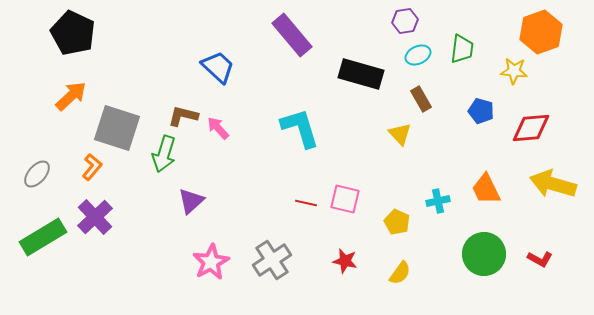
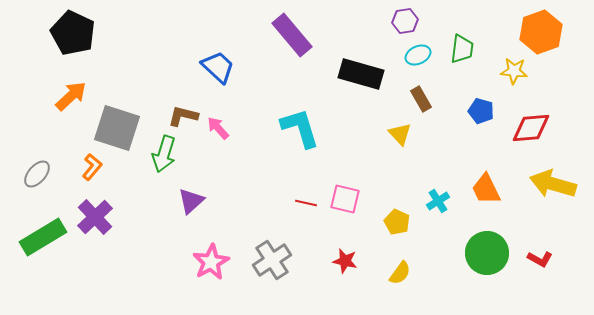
cyan cross: rotated 20 degrees counterclockwise
green circle: moved 3 px right, 1 px up
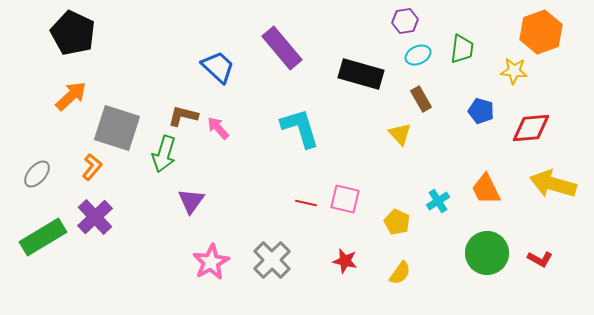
purple rectangle: moved 10 px left, 13 px down
purple triangle: rotated 12 degrees counterclockwise
gray cross: rotated 12 degrees counterclockwise
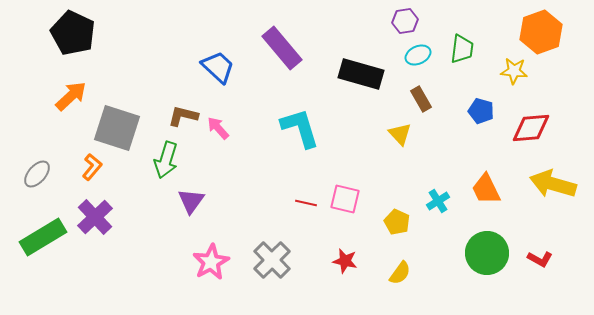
green arrow: moved 2 px right, 6 px down
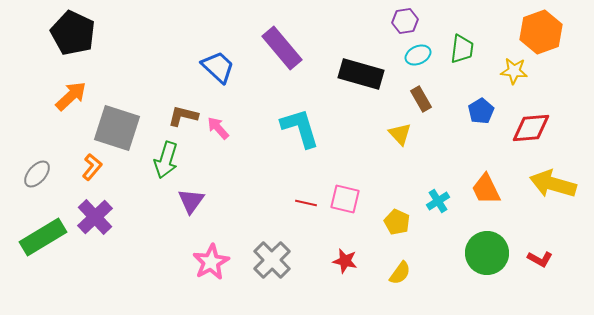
blue pentagon: rotated 25 degrees clockwise
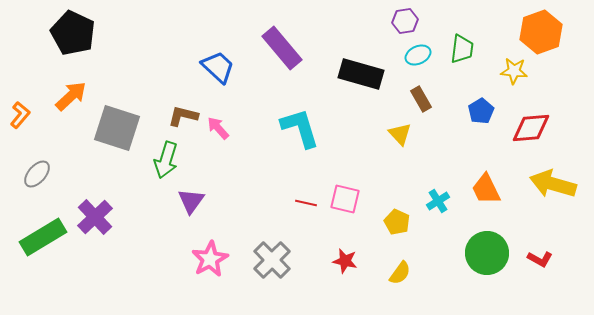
orange L-shape: moved 72 px left, 52 px up
pink star: moved 1 px left, 3 px up
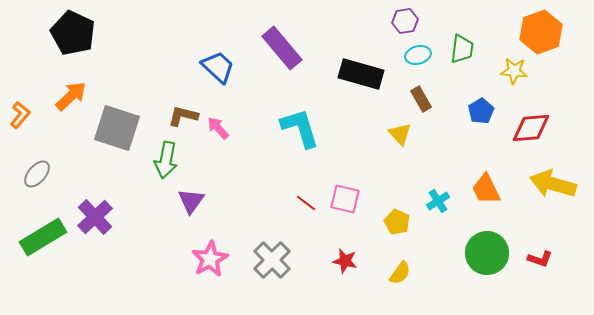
cyan ellipse: rotated 10 degrees clockwise
green arrow: rotated 6 degrees counterclockwise
red line: rotated 25 degrees clockwise
red L-shape: rotated 10 degrees counterclockwise
